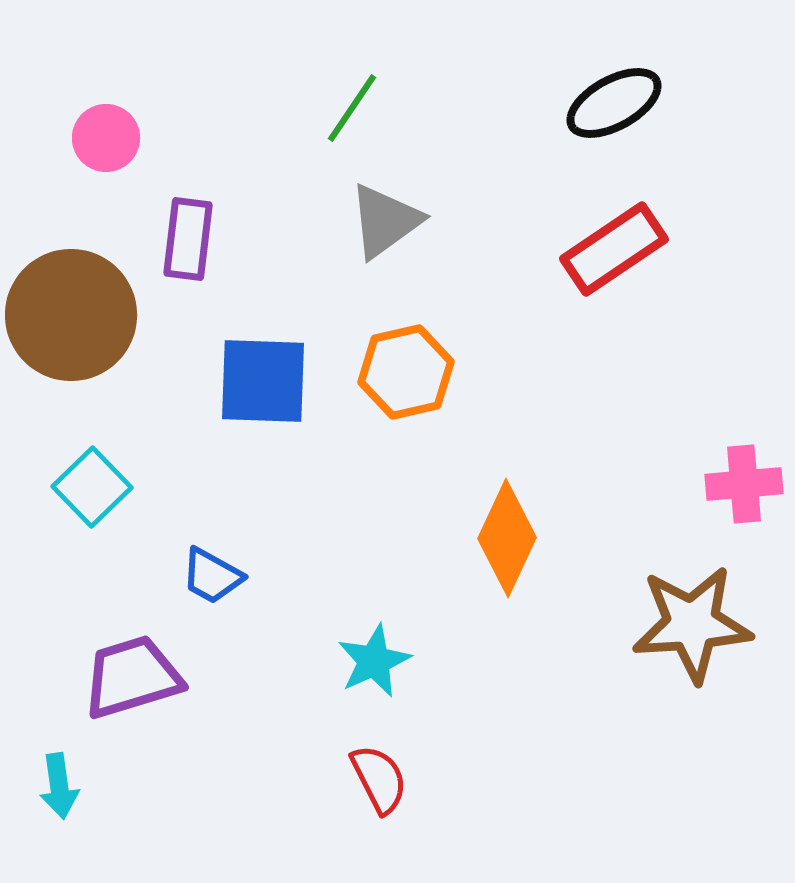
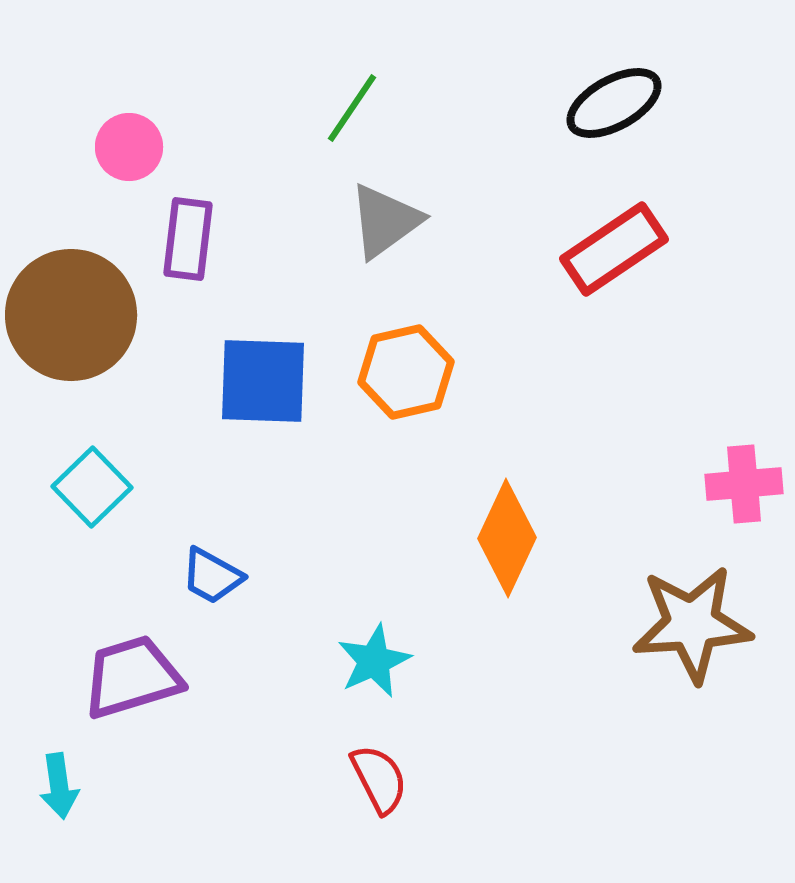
pink circle: moved 23 px right, 9 px down
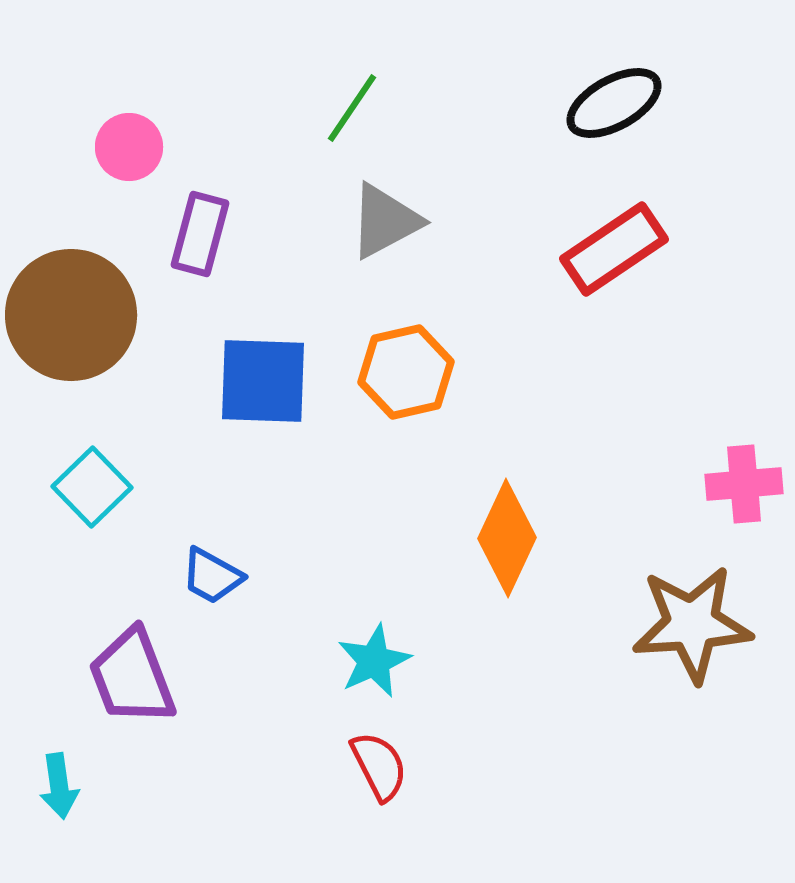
gray triangle: rotated 8 degrees clockwise
purple rectangle: moved 12 px right, 5 px up; rotated 8 degrees clockwise
purple trapezoid: rotated 94 degrees counterclockwise
red semicircle: moved 13 px up
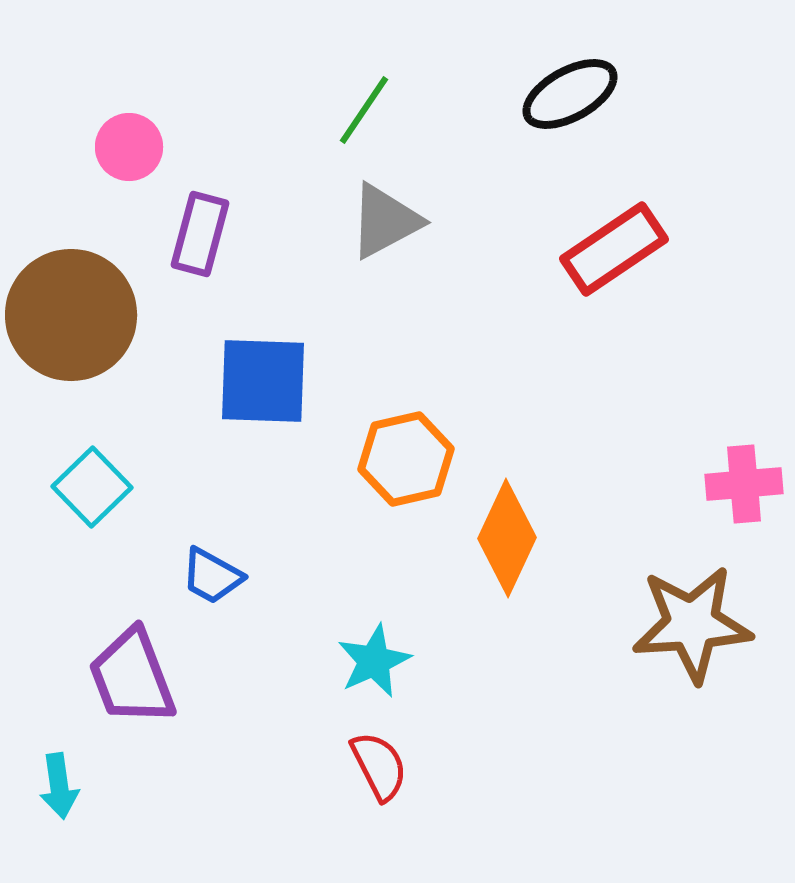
black ellipse: moved 44 px left, 9 px up
green line: moved 12 px right, 2 px down
orange hexagon: moved 87 px down
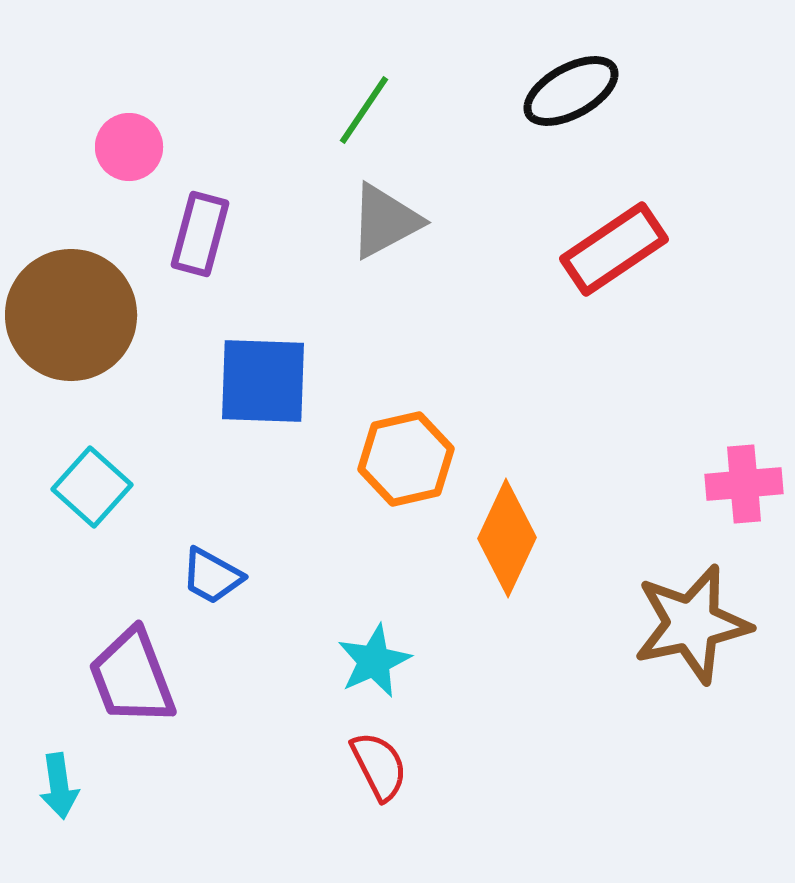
black ellipse: moved 1 px right, 3 px up
cyan square: rotated 4 degrees counterclockwise
brown star: rotated 8 degrees counterclockwise
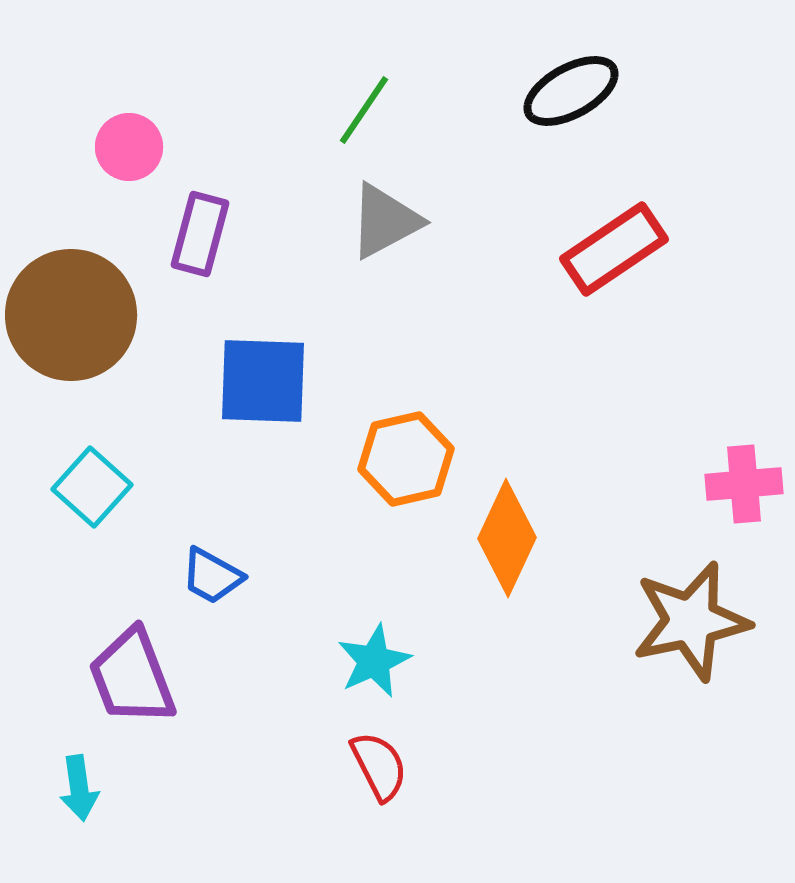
brown star: moved 1 px left, 3 px up
cyan arrow: moved 20 px right, 2 px down
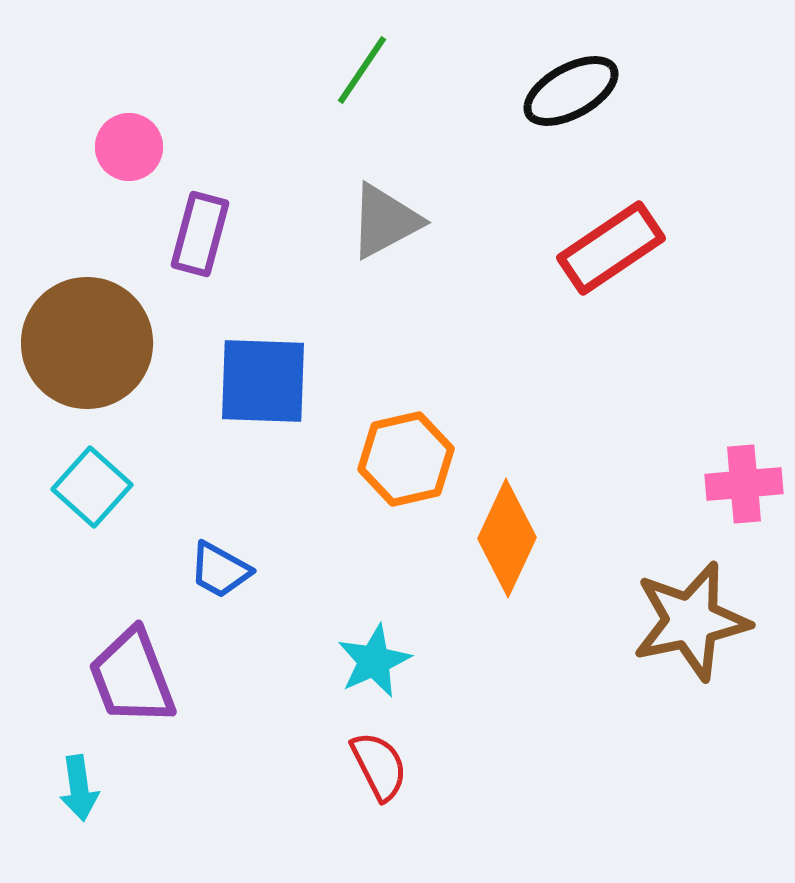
green line: moved 2 px left, 40 px up
red rectangle: moved 3 px left, 1 px up
brown circle: moved 16 px right, 28 px down
blue trapezoid: moved 8 px right, 6 px up
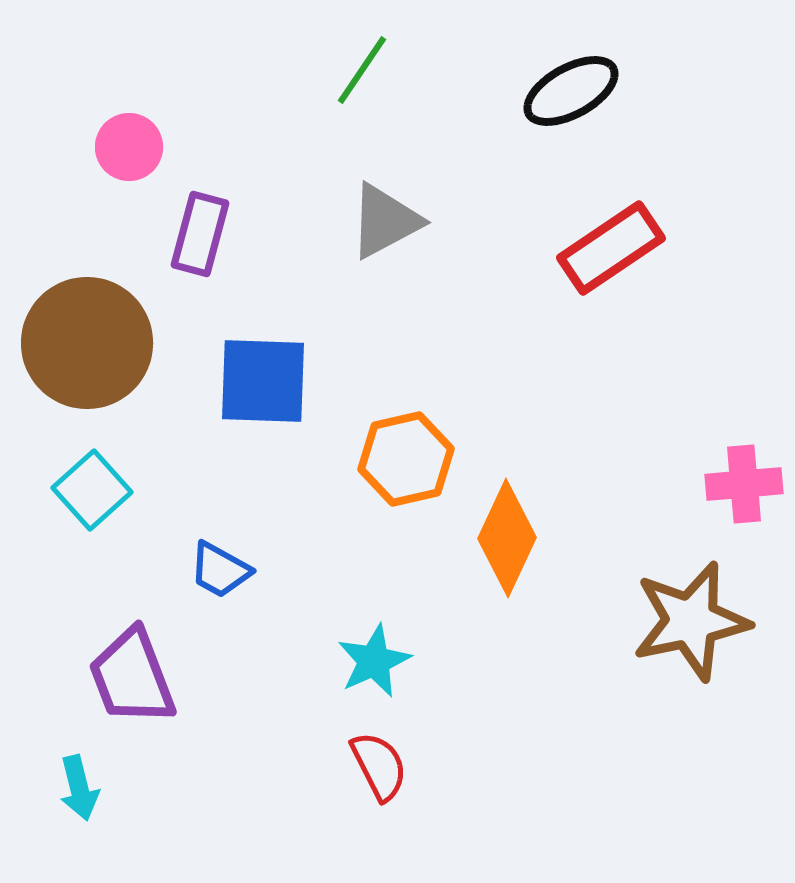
cyan square: moved 3 px down; rotated 6 degrees clockwise
cyan arrow: rotated 6 degrees counterclockwise
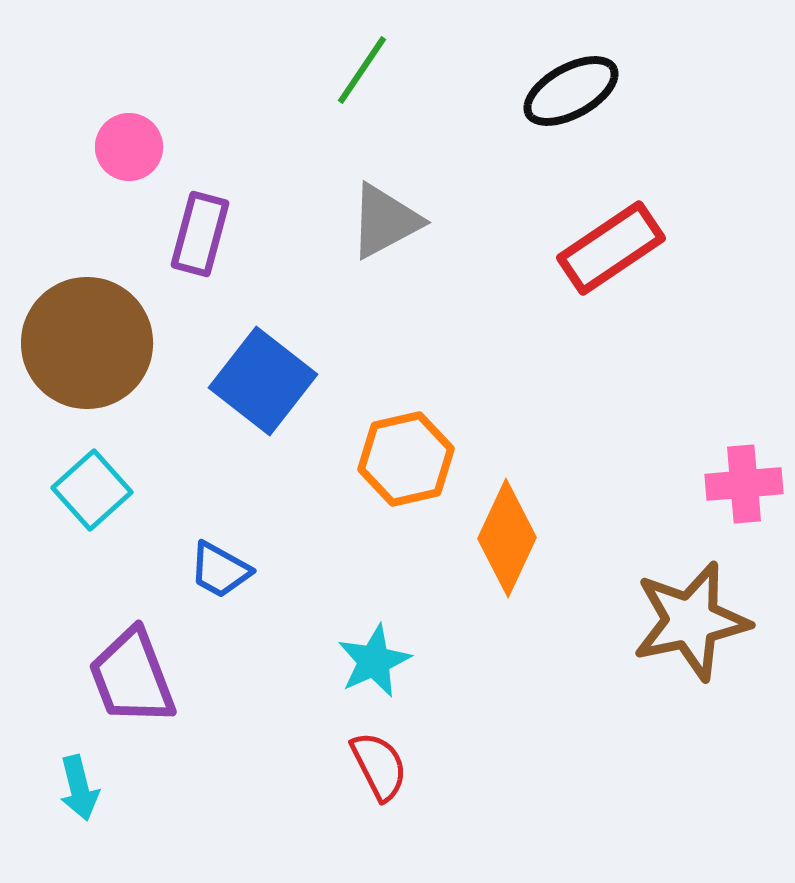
blue square: rotated 36 degrees clockwise
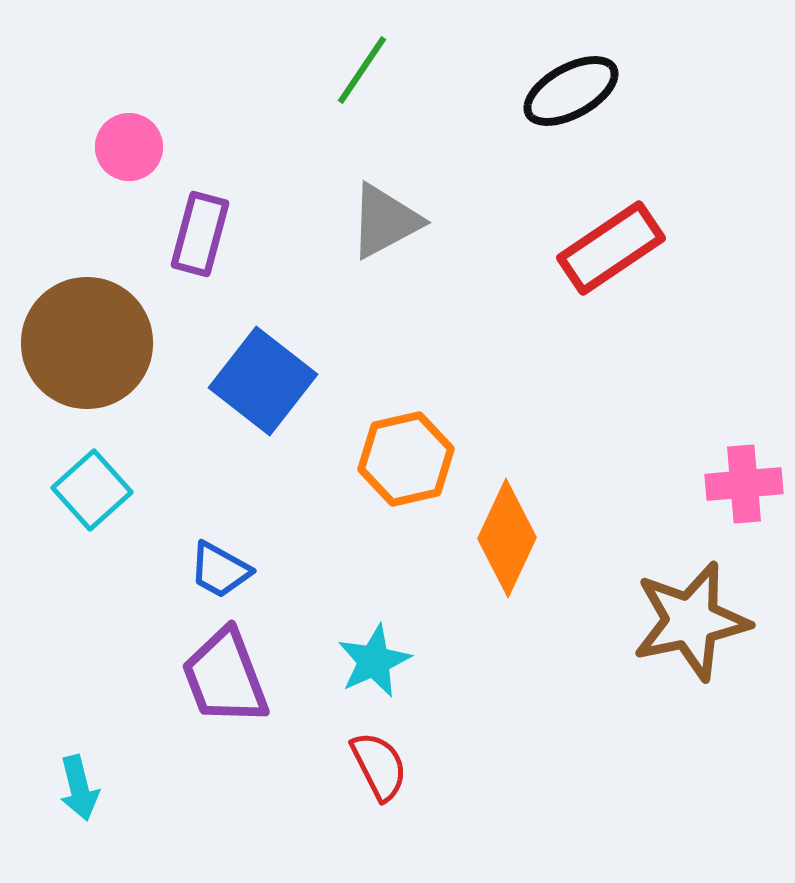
purple trapezoid: moved 93 px right
